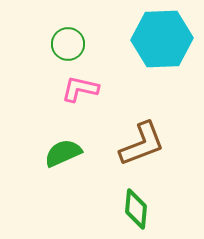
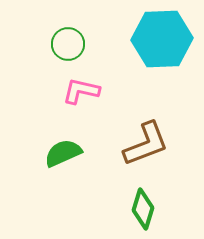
pink L-shape: moved 1 px right, 2 px down
brown L-shape: moved 4 px right
green diamond: moved 7 px right; rotated 12 degrees clockwise
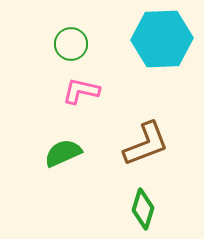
green circle: moved 3 px right
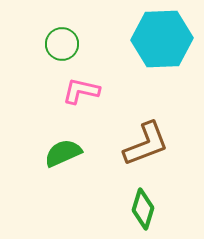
green circle: moved 9 px left
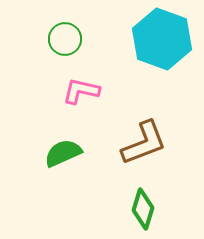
cyan hexagon: rotated 22 degrees clockwise
green circle: moved 3 px right, 5 px up
brown L-shape: moved 2 px left, 1 px up
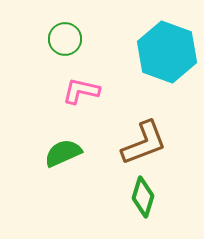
cyan hexagon: moved 5 px right, 13 px down
green diamond: moved 12 px up
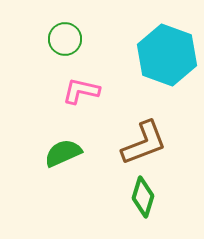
cyan hexagon: moved 3 px down
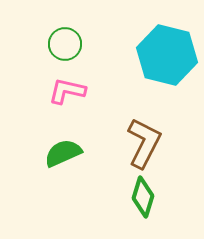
green circle: moved 5 px down
cyan hexagon: rotated 6 degrees counterclockwise
pink L-shape: moved 14 px left
brown L-shape: rotated 42 degrees counterclockwise
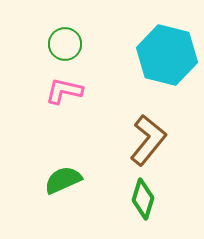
pink L-shape: moved 3 px left
brown L-shape: moved 4 px right, 3 px up; rotated 12 degrees clockwise
green semicircle: moved 27 px down
green diamond: moved 2 px down
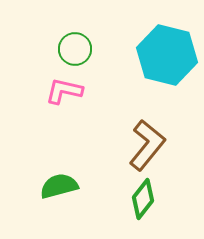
green circle: moved 10 px right, 5 px down
brown L-shape: moved 1 px left, 5 px down
green semicircle: moved 4 px left, 6 px down; rotated 9 degrees clockwise
green diamond: rotated 21 degrees clockwise
